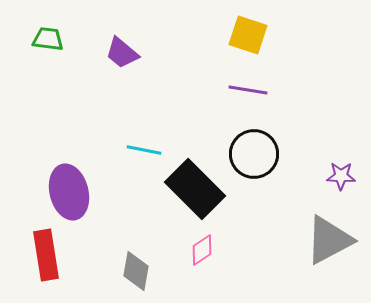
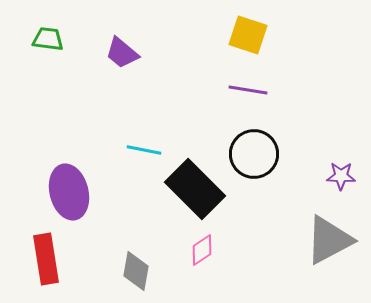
red rectangle: moved 4 px down
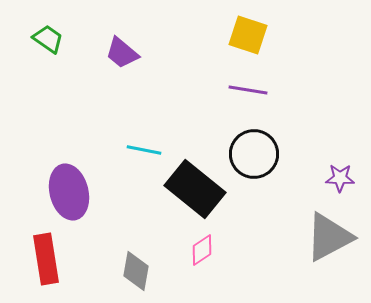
green trapezoid: rotated 28 degrees clockwise
purple star: moved 1 px left, 2 px down
black rectangle: rotated 6 degrees counterclockwise
gray triangle: moved 3 px up
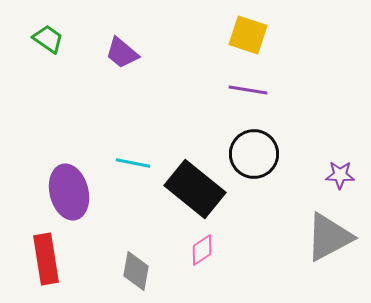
cyan line: moved 11 px left, 13 px down
purple star: moved 3 px up
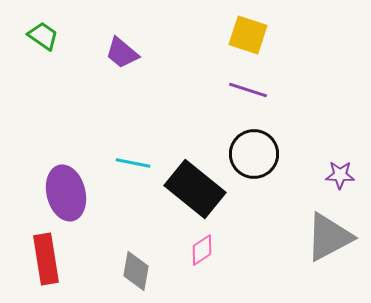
green trapezoid: moved 5 px left, 3 px up
purple line: rotated 9 degrees clockwise
purple ellipse: moved 3 px left, 1 px down
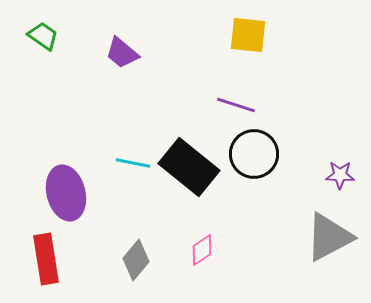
yellow square: rotated 12 degrees counterclockwise
purple line: moved 12 px left, 15 px down
black rectangle: moved 6 px left, 22 px up
gray diamond: moved 11 px up; rotated 30 degrees clockwise
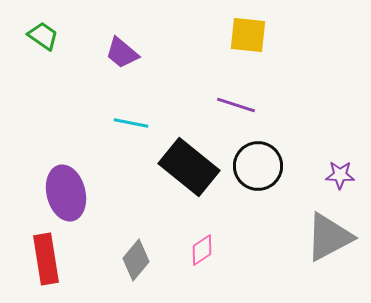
black circle: moved 4 px right, 12 px down
cyan line: moved 2 px left, 40 px up
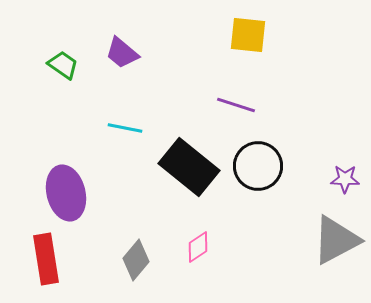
green trapezoid: moved 20 px right, 29 px down
cyan line: moved 6 px left, 5 px down
purple star: moved 5 px right, 4 px down
gray triangle: moved 7 px right, 3 px down
pink diamond: moved 4 px left, 3 px up
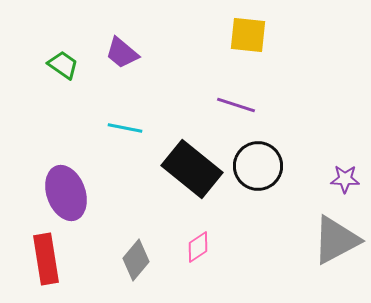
black rectangle: moved 3 px right, 2 px down
purple ellipse: rotated 6 degrees counterclockwise
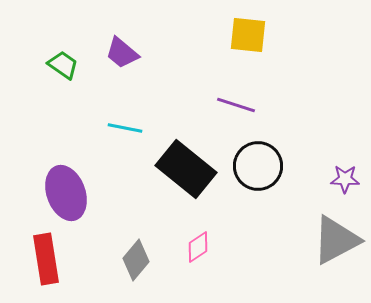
black rectangle: moved 6 px left
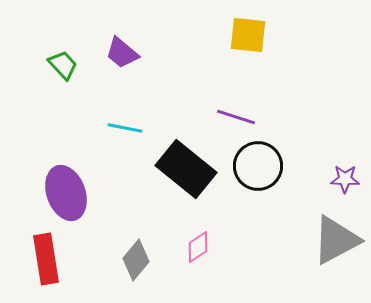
green trapezoid: rotated 12 degrees clockwise
purple line: moved 12 px down
